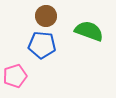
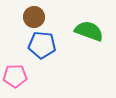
brown circle: moved 12 px left, 1 px down
pink pentagon: rotated 15 degrees clockwise
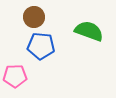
blue pentagon: moved 1 px left, 1 px down
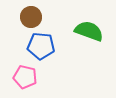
brown circle: moved 3 px left
pink pentagon: moved 10 px right, 1 px down; rotated 15 degrees clockwise
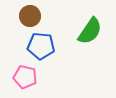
brown circle: moved 1 px left, 1 px up
green semicircle: moved 1 px right; rotated 104 degrees clockwise
